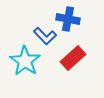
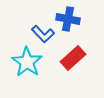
blue L-shape: moved 2 px left, 2 px up
cyan star: moved 2 px right, 1 px down
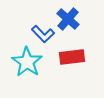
blue cross: rotated 30 degrees clockwise
red rectangle: moved 1 px left, 1 px up; rotated 35 degrees clockwise
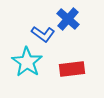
blue L-shape: rotated 10 degrees counterclockwise
red rectangle: moved 12 px down
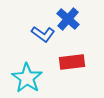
cyan star: moved 16 px down
red rectangle: moved 7 px up
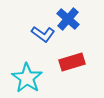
red rectangle: rotated 10 degrees counterclockwise
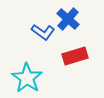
blue L-shape: moved 2 px up
red rectangle: moved 3 px right, 6 px up
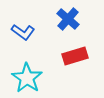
blue L-shape: moved 20 px left
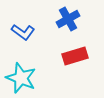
blue cross: rotated 20 degrees clockwise
cyan star: moved 6 px left; rotated 12 degrees counterclockwise
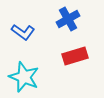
cyan star: moved 3 px right, 1 px up
